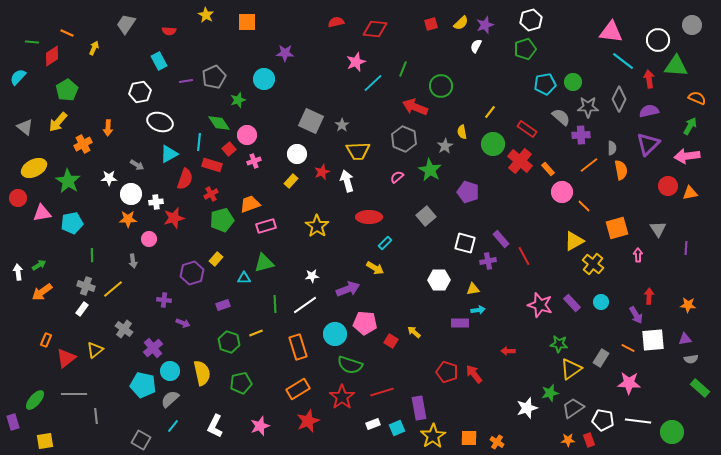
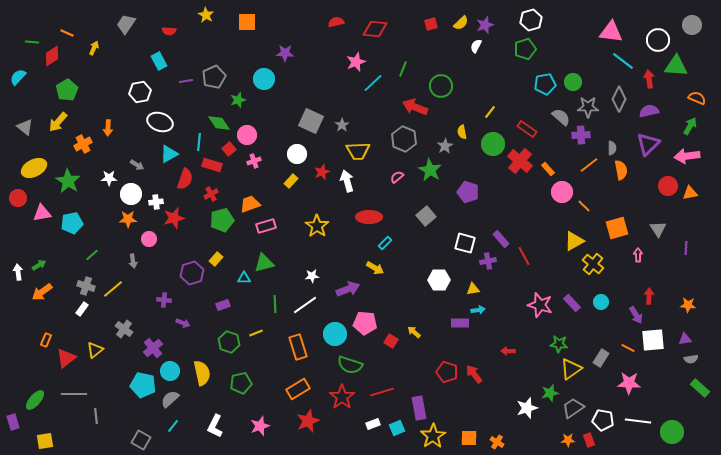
green line at (92, 255): rotated 48 degrees clockwise
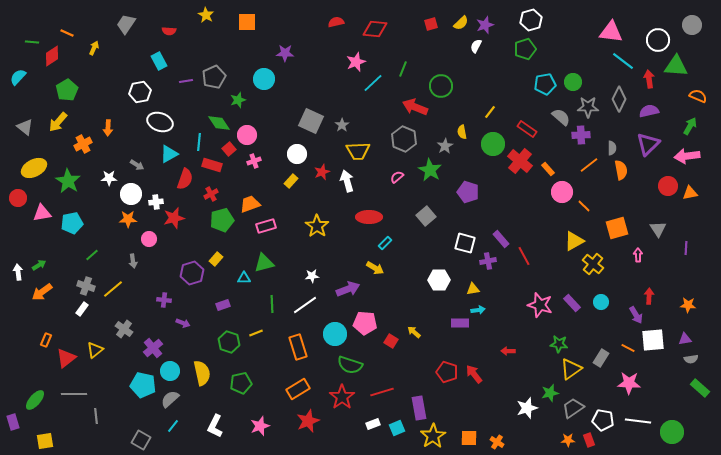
orange semicircle at (697, 98): moved 1 px right, 2 px up
green line at (275, 304): moved 3 px left
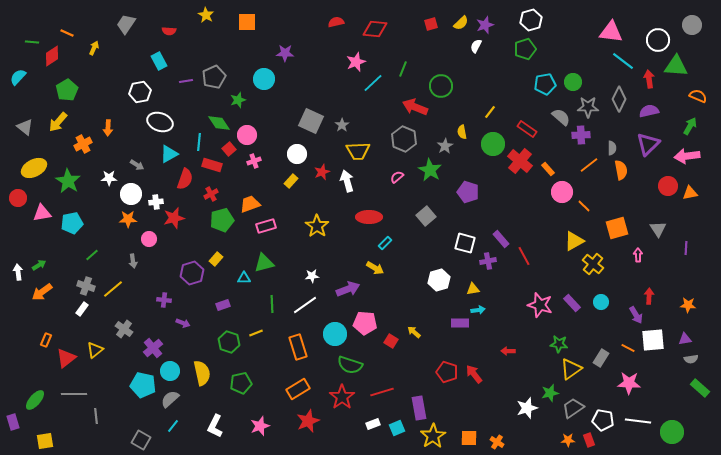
white hexagon at (439, 280): rotated 15 degrees counterclockwise
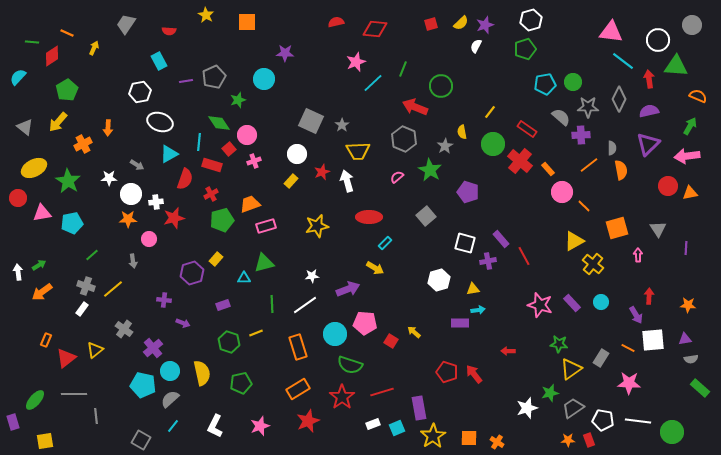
yellow star at (317, 226): rotated 25 degrees clockwise
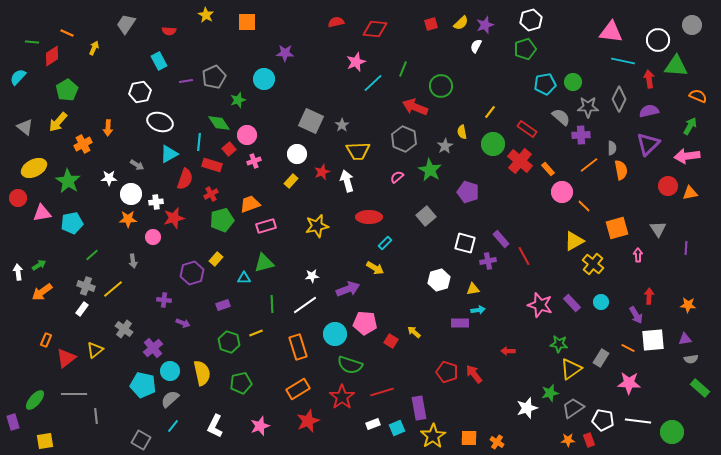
cyan line at (623, 61): rotated 25 degrees counterclockwise
pink circle at (149, 239): moved 4 px right, 2 px up
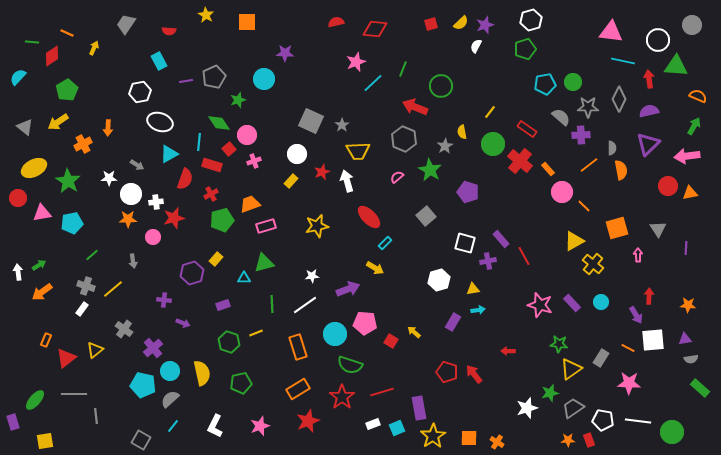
yellow arrow at (58, 122): rotated 15 degrees clockwise
green arrow at (690, 126): moved 4 px right
red ellipse at (369, 217): rotated 45 degrees clockwise
purple rectangle at (460, 323): moved 7 px left, 1 px up; rotated 60 degrees counterclockwise
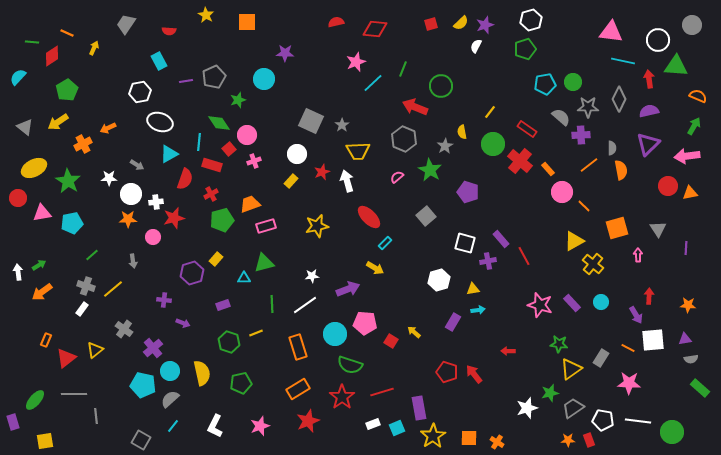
orange arrow at (108, 128): rotated 63 degrees clockwise
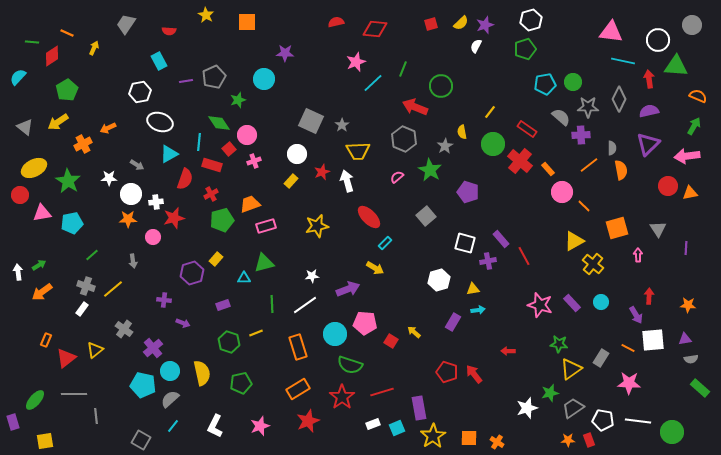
red circle at (18, 198): moved 2 px right, 3 px up
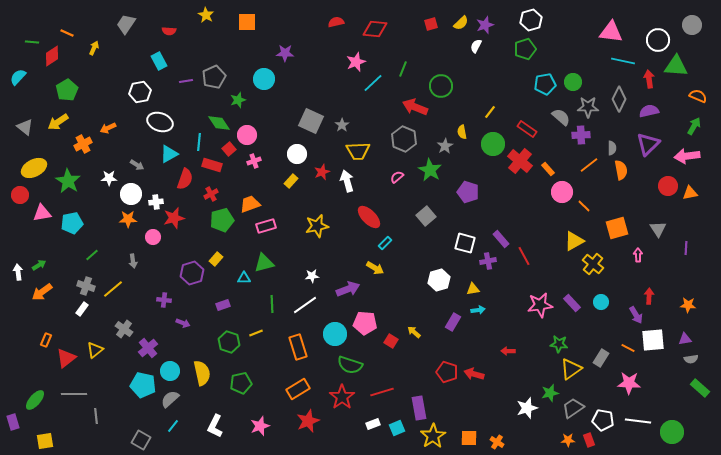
pink star at (540, 305): rotated 25 degrees counterclockwise
purple cross at (153, 348): moved 5 px left
red arrow at (474, 374): rotated 36 degrees counterclockwise
